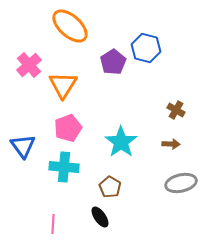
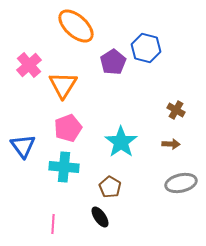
orange ellipse: moved 6 px right
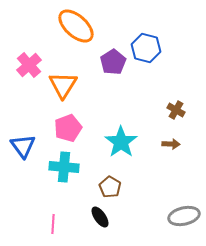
gray ellipse: moved 3 px right, 33 px down
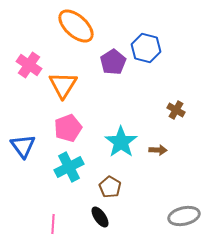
pink cross: rotated 15 degrees counterclockwise
brown arrow: moved 13 px left, 6 px down
cyan cross: moved 5 px right; rotated 32 degrees counterclockwise
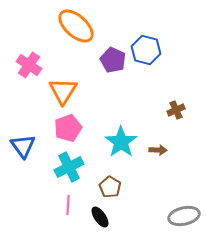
blue hexagon: moved 2 px down
purple pentagon: moved 2 px up; rotated 15 degrees counterclockwise
orange triangle: moved 6 px down
brown cross: rotated 36 degrees clockwise
pink line: moved 15 px right, 19 px up
